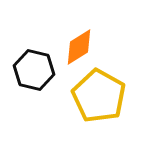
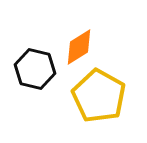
black hexagon: moved 1 px right, 1 px up
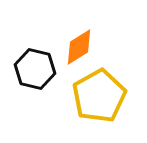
yellow pentagon: rotated 14 degrees clockwise
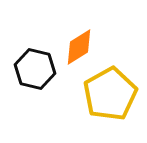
yellow pentagon: moved 11 px right, 2 px up
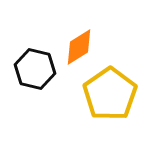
yellow pentagon: rotated 6 degrees counterclockwise
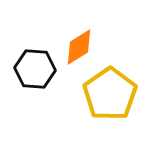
black hexagon: rotated 9 degrees counterclockwise
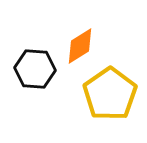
orange diamond: moved 1 px right, 1 px up
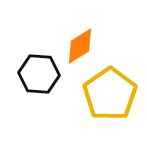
black hexagon: moved 4 px right, 5 px down
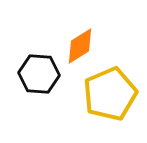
yellow pentagon: rotated 12 degrees clockwise
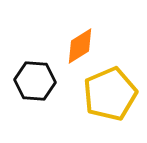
black hexagon: moved 4 px left, 7 px down
